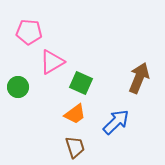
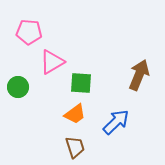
brown arrow: moved 3 px up
green square: rotated 20 degrees counterclockwise
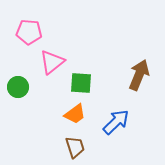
pink triangle: rotated 8 degrees counterclockwise
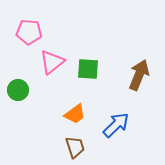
green square: moved 7 px right, 14 px up
green circle: moved 3 px down
blue arrow: moved 3 px down
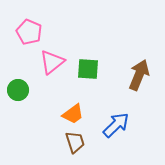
pink pentagon: rotated 20 degrees clockwise
orange trapezoid: moved 2 px left
brown trapezoid: moved 5 px up
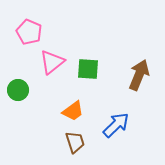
orange trapezoid: moved 3 px up
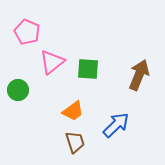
pink pentagon: moved 2 px left
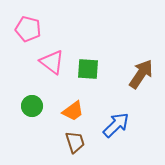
pink pentagon: moved 1 px right, 3 px up; rotated 10 degrees counterclockwise
pink triangle: rotated 44 degrees counterclockwise
brown arrow: moved 2 px right, 1 px up; rotated 12 degrees clockwise
green circle: moved 14 px right, 16 px down
